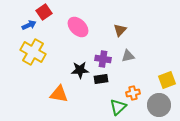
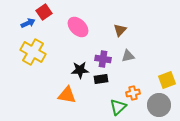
blue arrow: moved 1 px left, 2 px up
orange triangle: moved 8 px right, 1 px down
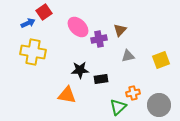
yellow cross: rotated 20 degrees counterclockwise
purple cross: moved 4 px left, 20 px up; rotated 21 degrees counterclockwise
yellow square: moved 6 px left, 20 px up
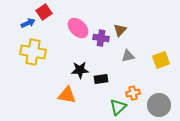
pink ellipse: moved 1 px down
purple cross: moved 2 px right, 1 px up; rotated 21 degrees clockwise
